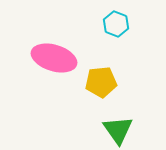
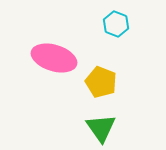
yellow pentagon: rotated 28 degrees clockwise
green triangle: moved 17 px left, 2 px up
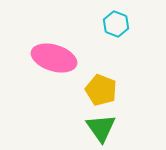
yellow pentagon: moved 8 px down
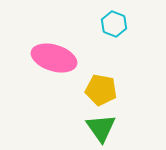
cyan hexagon: moved 2 px left
yellow pentagon: rotated 12 degrees counterclockwise
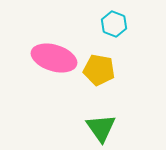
yellow pentagon: moved 2 px left, 20 px up
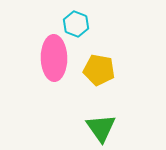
cyan hexagon: moved 38 px left
pink ellipse: rotated 72 degrees clockwise
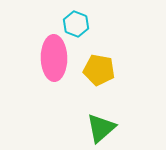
green triangle: rotated 24 degrees clockwise
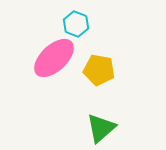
pink ellipse: rotated 48 degrees clockwise
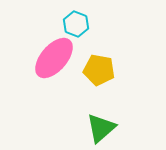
pink ellipse: rotated 6 degrees counterclockwise
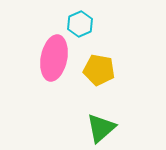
cyan hexagon: moved 4 px right; rotated 15 degrees clockwise
pink ellipse: rotated 30 degrees counterclockwise
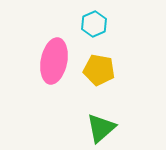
cyan hexagon: moved 14 px right
pink ellipse: moved 3 px down
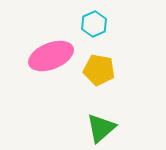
pink ellipse: moved 3 px left, 5 px up; rotated 57 degrees clockwise
